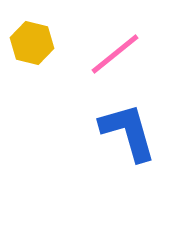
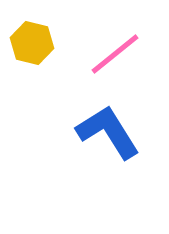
blue L-shape: moved 20 px left; rotated 16 degrees counterclockwise
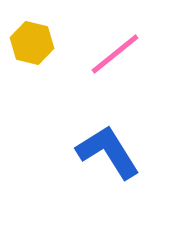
blue L-shape: moved 20 px down
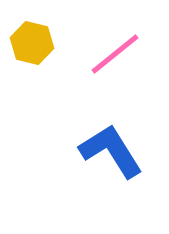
blue L-shape: moved 3 px right, 1 px up
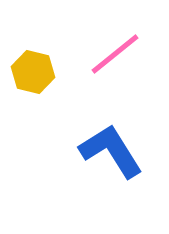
yellow hexagon: moved 1 px right, 29 px down
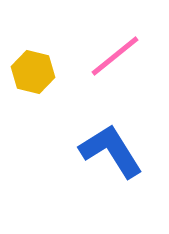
pink line: moved 2 px down
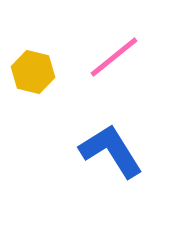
pink line: moved 1 px left, 1 px down
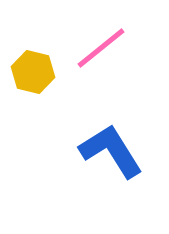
pink line: moved 13 px left, 9 px up
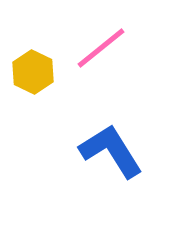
yellow hexagon: rotated 12 degrees clockwise
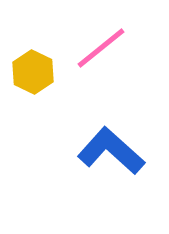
blue L-shape: rotated 16 degrees counterclockwise
